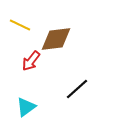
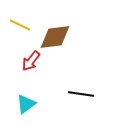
brown diamond: moved 1 px left, 2 px up
black line: moved 4 px right, 5 px down; rotated 50 degrees clockwise
cyan triangle: moved 3 px up
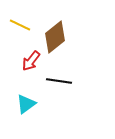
brown diamond: rotated 32 degrees counterclockwise
black line: moved 22 px left, 13 px up
